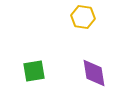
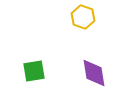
yellow hexagon: rotated 10 degrees clockwise
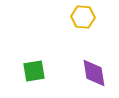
yellow hexagon: rotated 15 degrees counterclockwise
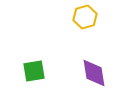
yellow hexagon: moved 2 px right; rotated 20 degrees counterclockwise
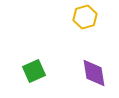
green square: rotated 15 degrees counterclockwise
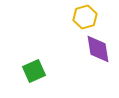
purple diamond: moved 4 px right, 24 px up
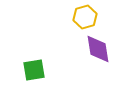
green square: moved 1 px up; rotated 15 degrees clockwise
